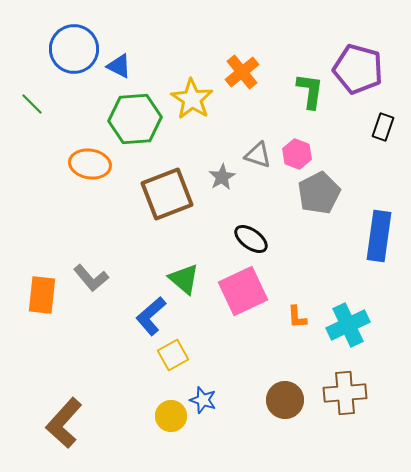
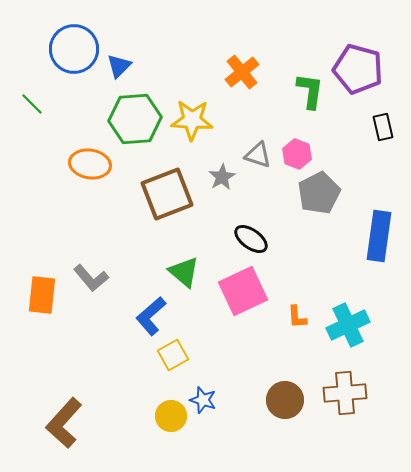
blue triangle: rotated 48 degrees clockwise
yellow star: moved 21 px down; rotated 30 degrees counterclockwise
black rectangle: rotated 32 degrees counterclockwise
green triangle: moved 7 px up
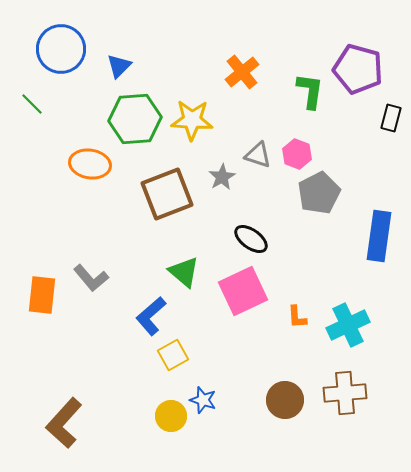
blue circle: moved 13 px left
black rectangle: moved 8 px right, 9 px up; rotated 28 degrees clockwise
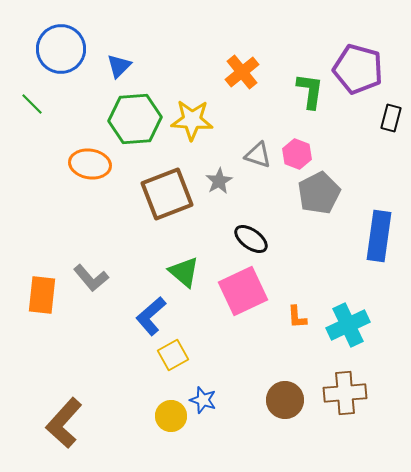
gray star: moved 3 px left, 4 px down
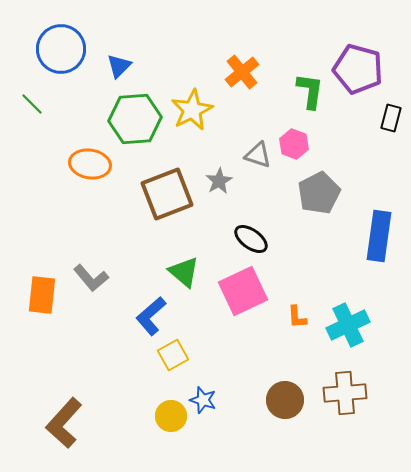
yellow star: moved 10 px up; rotated 30 degrees counterclockwise
pink hexagon: moved 3 px left, 10 px up
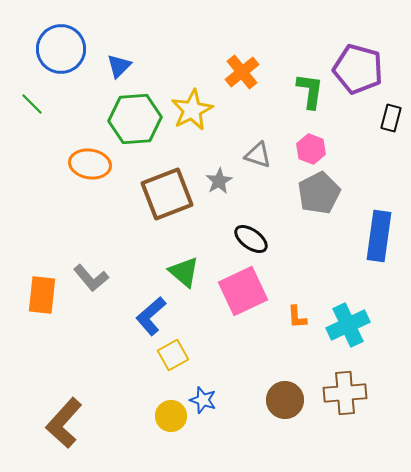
pink hexagon: moved 17 px right, 5 px down
